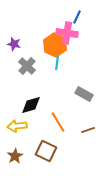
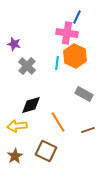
orange hexagon: moved 20 px right, 11 px down
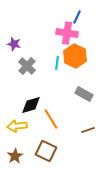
orange line: moved 7 px left, 3 px up
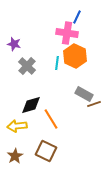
brown line: moved 6 px right, 26 px up
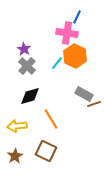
purple star: moved 10 px right, 5 px down; rotated 16 degrees clockwise
cyan line: rotated 32 degrees clockwise
black diamond: moved 1 px left, 9 px up
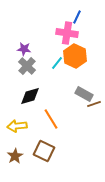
purple star: rotated 24 degrees counterclockwise
brown square: moved 2 px left
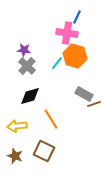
purple star: moved 1 px down
orange hexagon: rotated 10 degrees counterclockwise
brown star: rotated 21 degrees counterclockwise
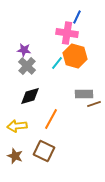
gray rectangle: rotated 30 degrees counterclockwise
orange line: rotated 60 degrees clockwise
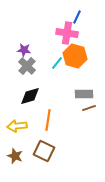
brown line: moved 5 px left, 4 px down
orange line: moved 3 px left, 1 px down; rotated 20 degrees counterclockwise
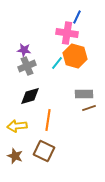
gray cross: rotated 24 degrees clockwise
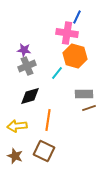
cyan line: moved 10 px down
